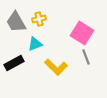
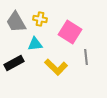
yellow cross: moved 1 px right; rotated 24 degrees clockwise
pink square: moved 12 px left, 1 px up
cyan triangle: rotated 14 degrees clockwise
gray line: rotated 14 degrees clockwise
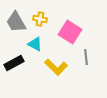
cyan triangle: rotated 35 degrees clockwise
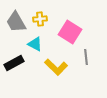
yellow cross: rotated 16 degrees counterclockwise
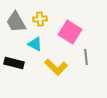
black rectangle: rotated 42 degrees clockwise
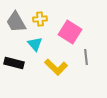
cyan triangle: rotated 21 degrees clockwise
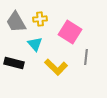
gray line: rotated 14 degrees clockwise
